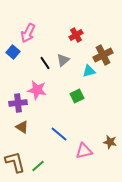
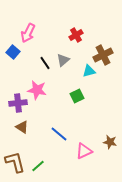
pink triangle: rotated 12 degrees counterclockwise
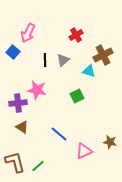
black line: moved 3 px up; rotated 32 degrees clockwise
cyan triangle: rotated 32 degrees clockwise
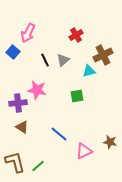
black line: rotated 24 degrees counterclockwise
cyan triangle: rotated 32 degrees counterclockwise
green square: rotated 16 degrees clockwise
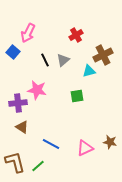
blue line: moved 8 px left, 10 px down; rotated 12 degrees counterclockwise
pink triangle: moved 1 px right, 3 px up
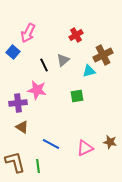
black line: moved 1 px left, 5 px down
green line: rotated 56 degrees counterclockwise
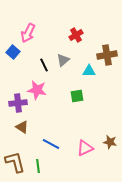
brown cross: moved 4 px right; rotated 18 degrees clockwise
cyan triangle: rotated 16 degrees clockwise
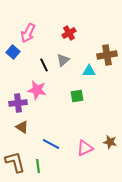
red cross: moved 7 px left, 2 px up
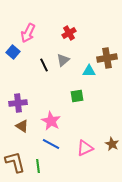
brown cross: moved 3 px down
pink star: moved 14 px right, 31 px down; rotated 18 degrees clockwise
brown triangle: moved 1 px up
brown star: moved 2 px right, 2 px down; rotated 16 degrees clockwise
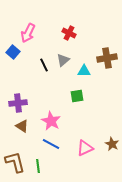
red cross: rotated 32 degrees counterclockwise
cyan triangle: moved 5 px left
